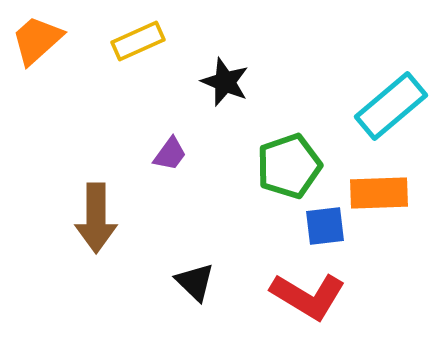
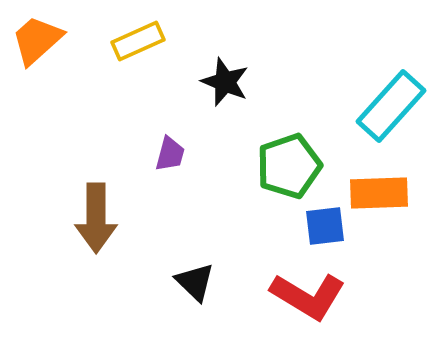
cyan rectangle: rotated 8 degrees counterclockwise
purple trapezoid: rotated 21 degrees counterclockwise
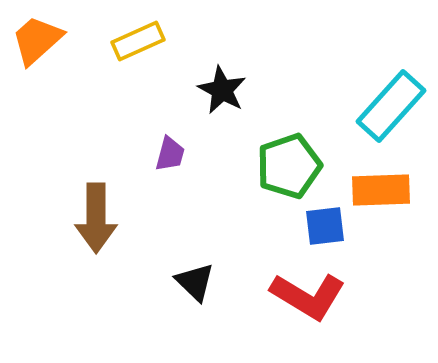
black star: moved 3 px left, 8 px down; rotated 6 degrees clockwise
orange rectangle: moved 2 px right, 3 px up
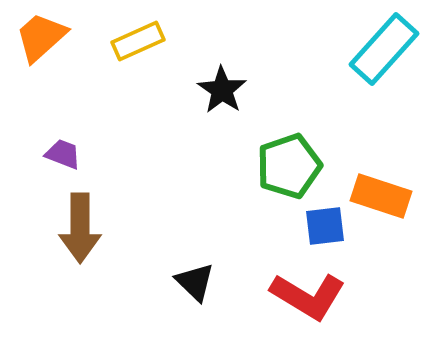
orange trapezoid: moved 4 px right, 3 px up
black star: rotated 6 degrees clockwise
cyan rectangle: moved 7 px left, 57 px up
purple trapezoid: moved 107 px left; rotated 84 degrees counterclockwise
orange rectangle: moved 6 px down; rotated 20 degrees clockwise
brown arrow: moved 16 px left, 10 px down
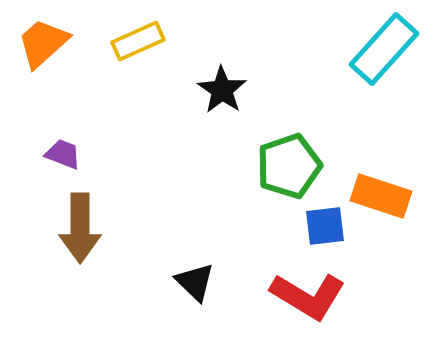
orange trapezoid: moved 2 px right, 6 px down
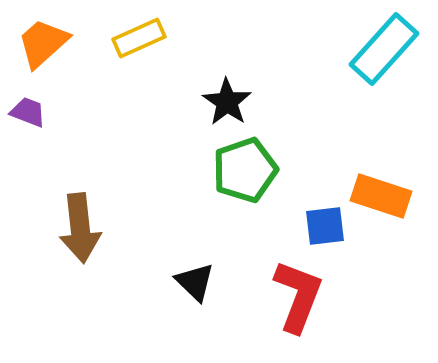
yellow rectangle: moved 1 px right, 3 px up
black star: moved 5 px right, 12 px down
purple trapezoid: moved 35 px left, 42 px up
green pentagon: moved 44 px left, 4 px down
brown arrow: rotated 6 degrees counterclockwise
red L-shape: moved 10 px left; rotated 100 degrees counterclockwise
